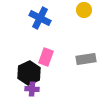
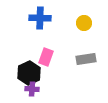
yellow circle: moved 13 px down
blue cross: rotated 25 degrees counterclockwise
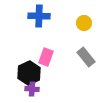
blue cross: moved 1 px left, 2 px up
gray rectangle: moved 2 px up; rotated 60 degrees clockwise
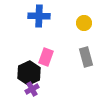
gray rectangle: rotated 24 degrees clockwise
purple cross: rotated 32 degrees counterclockwise
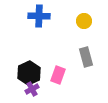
yellow circle: moved 2 px up
pink rectangle: moved 12 px right, 18 px down
